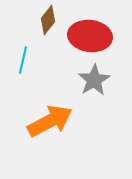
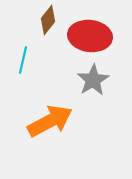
gray star: moved 1 px left
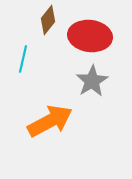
cyan line: moved 1 px up
gray star: moved 1 px left, 1 px down
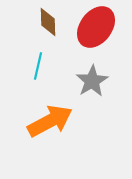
brown diamond: moved 2 px down; rotated 40 degrees counterclockwise
red ellipse: moved 6 px right, 9 px up; rotated 60 degrees counterclockwise
cyan line: moved 15 px right, 7 px down
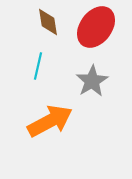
brown diamond: rotated 8 degrees counterclockwise
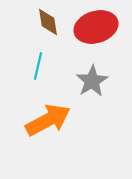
red ellipse: rotated 36 degrees clockwise
orange arrow: moved 2 px left, 1 px up
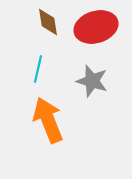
cyan line: moved 3 px down
gray star: rotated 24 degrees counterclockwise
orange arrow: rotated 84 degrees counterclockwise
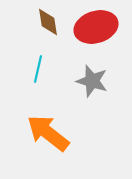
orange arrow: moved 13 px down; rotated 30 degrees counterclockwise
